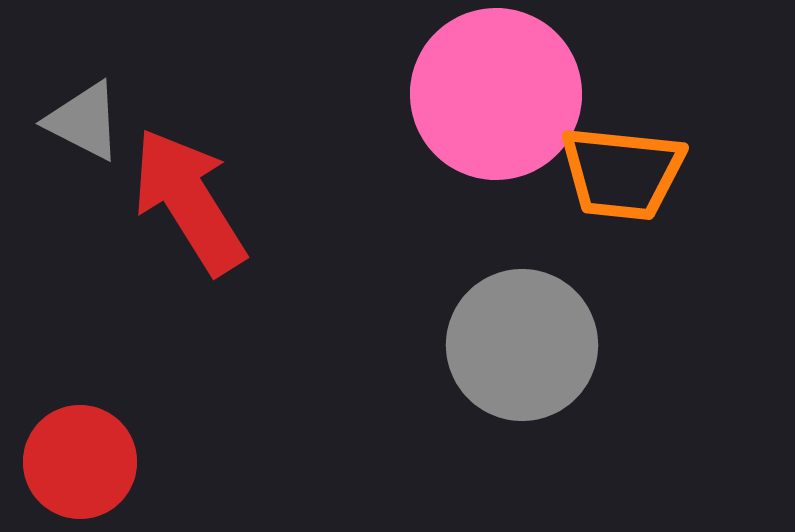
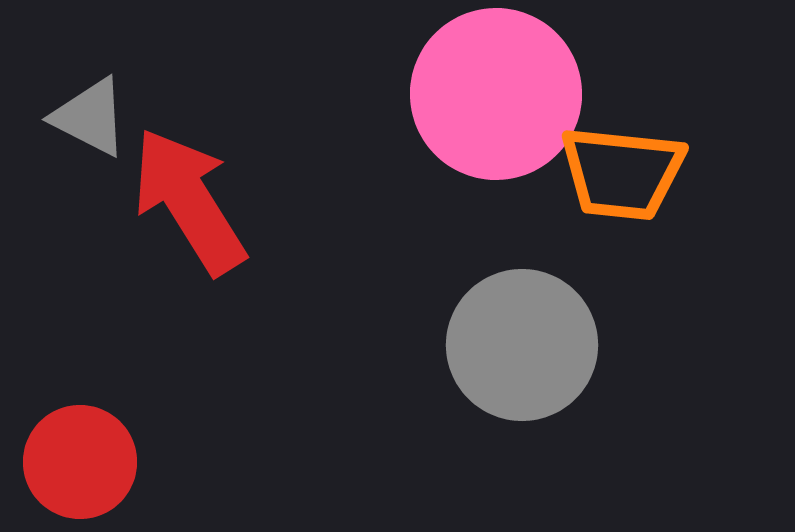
gray triangle: moved 6 px right, 4 px up
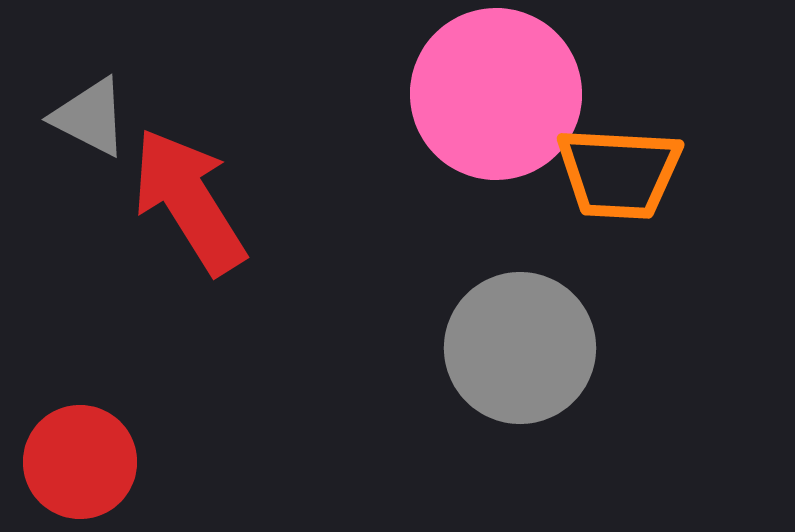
orange trapezoid: moved 3 px left; rotated 3 degrees counterclockwise
gray circle: moved 2 px left, 3 px down
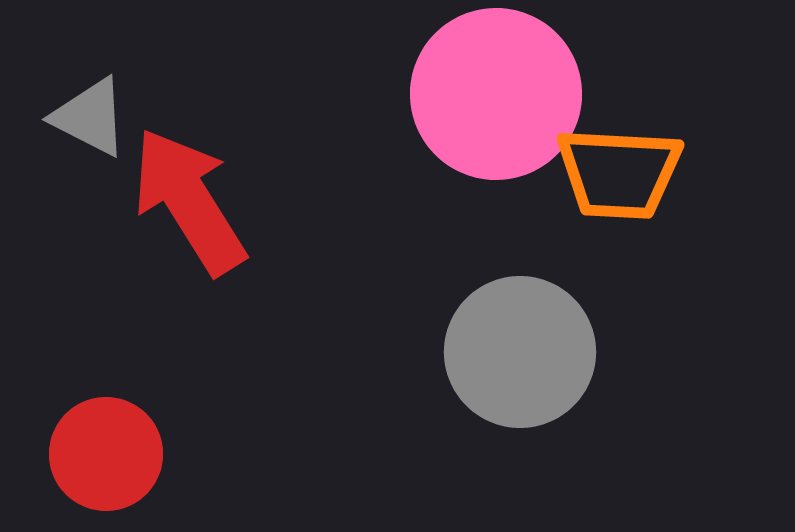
gray circle: moved 4 px down
red circle: moved 26 px right, 8 px up
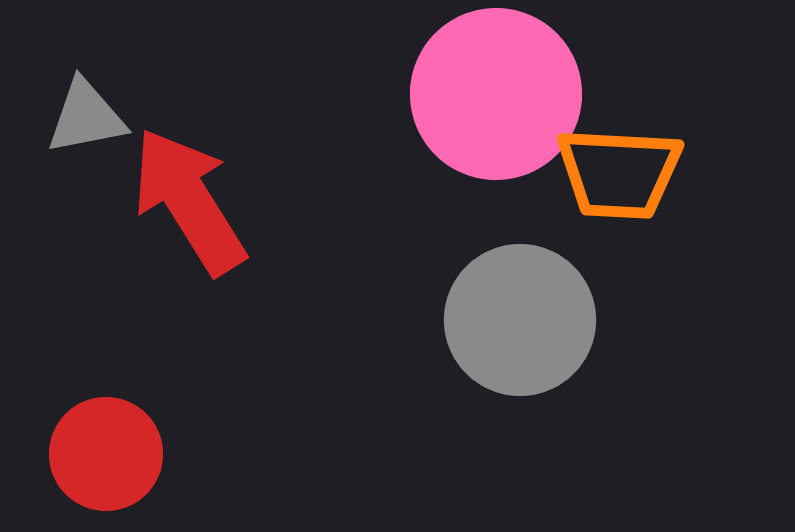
gray triangle: moved 4 px left; rotated 38 degrees counterclockwise
gray circle: moved 32 px up
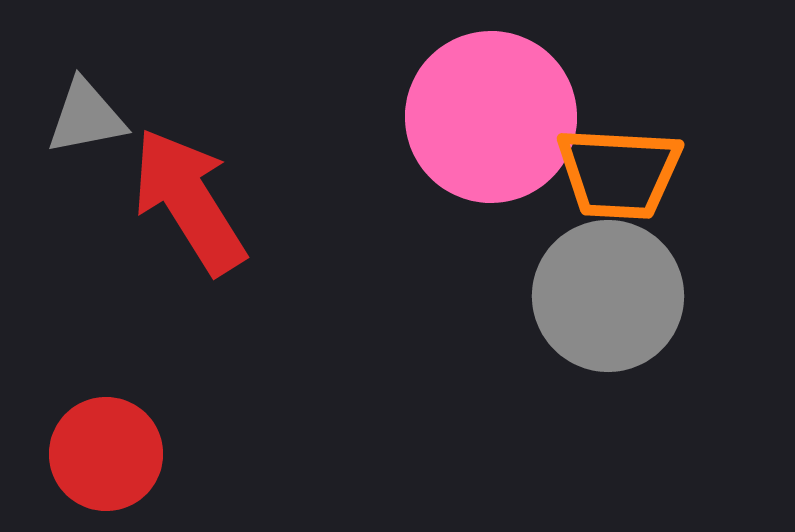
pink circle: moved 5 px left, 23 px down
gray circle: moved 88 px right, 24 px up
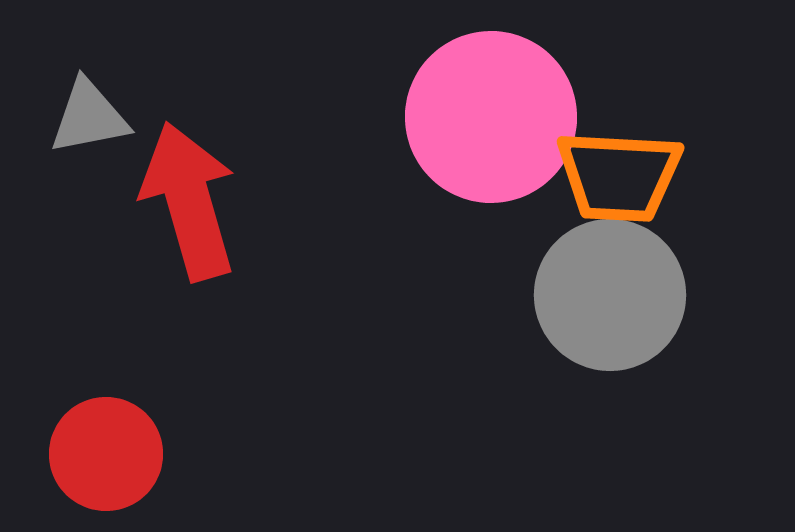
gray triangle: moved 3 px right
orange trapezoid: moved 3 px down
red arrow: rotated 16 degrees clockwise
gray circle: moved 2 px right, 1 px up
